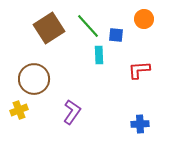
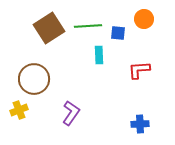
green line: rotated 52 degrees counterclockwise
blue square: moved 2 px right, 2 px up
purple L-shape: moved 1 px left, 1 px down
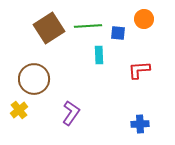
yellow cross: rotated 18 degrees counterclockwise
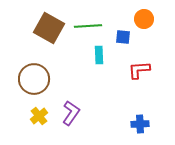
brown square: rotated 28 degrees counterclockwise
blue square: moved 5 px right, 4 px down
yellow cross: moved 20 px right, 6 px down
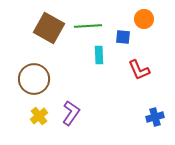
red L-shape: rotated 110 degrees counterclockwise
blue cross: moved 15 px right, 7 px up; rotated 12 degrees counterclockwise
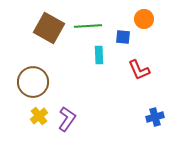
brown circle: moved 1 px left, 3 px down
purple L-shape: moved 4 px left, 6 px down
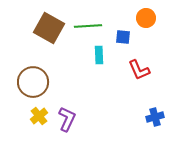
orange circle: moved 2 px right, 1 px up
purple L-shape: rotated 10 degrees counterclockwise
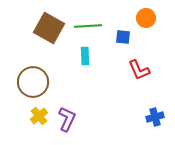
cyan rectangle: moved 14 px left, 1 px down
